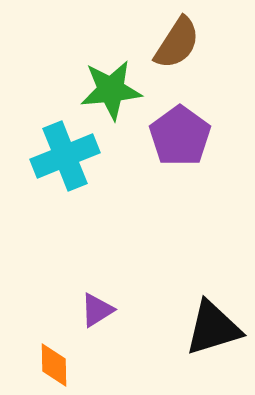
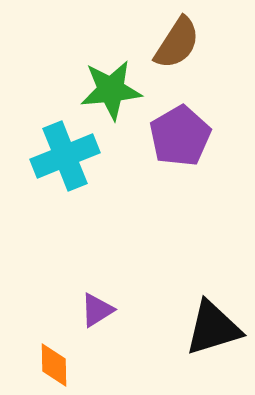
purple pentagon: rotated 6 degrees clockwise
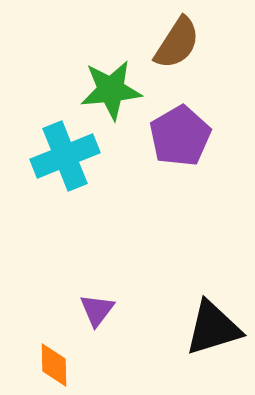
purple triangle: rotated 21 degrees counterclockwise
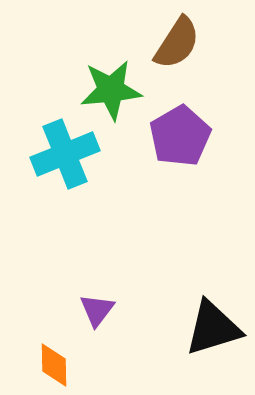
cyan cross: moved 2 px up
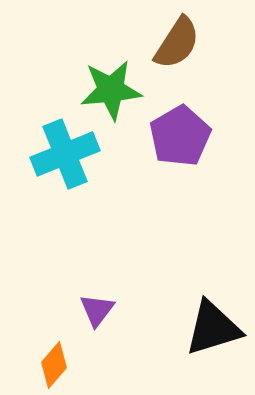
orange diamond: rotated 42 degrees clockwise
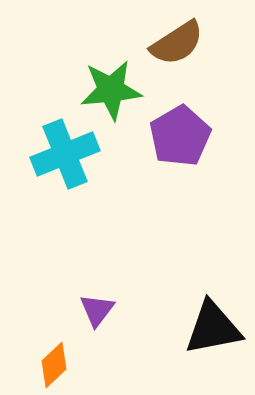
brown semicircle: rotated 24 degrees clockwise
black triangle: rotated 6 degrees clockwise
orange diamond: rotated 6 degrees clockwise
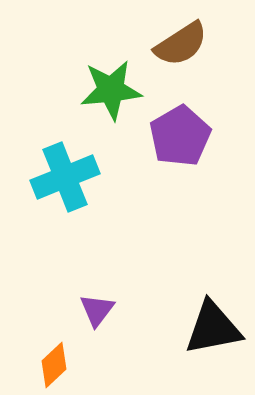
brown semicircle: moved 4 px right, 1 px down
cyan cross: moved 23 px down
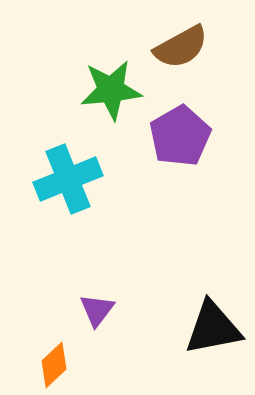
brown semicircle: moved 3 px down; rotated 4 degrees clockwise
cyan cross: moved 3 px right, 2 px down
